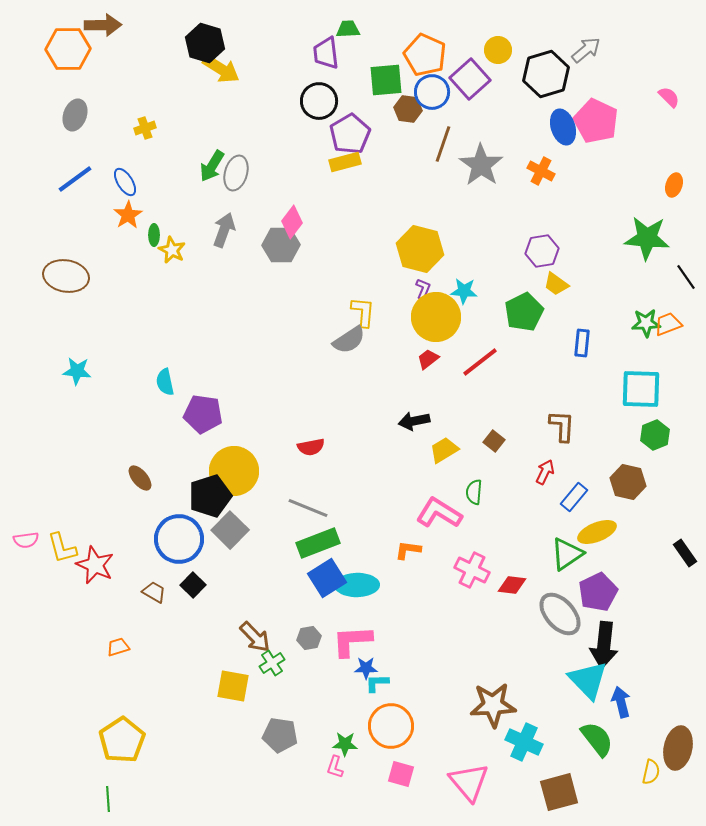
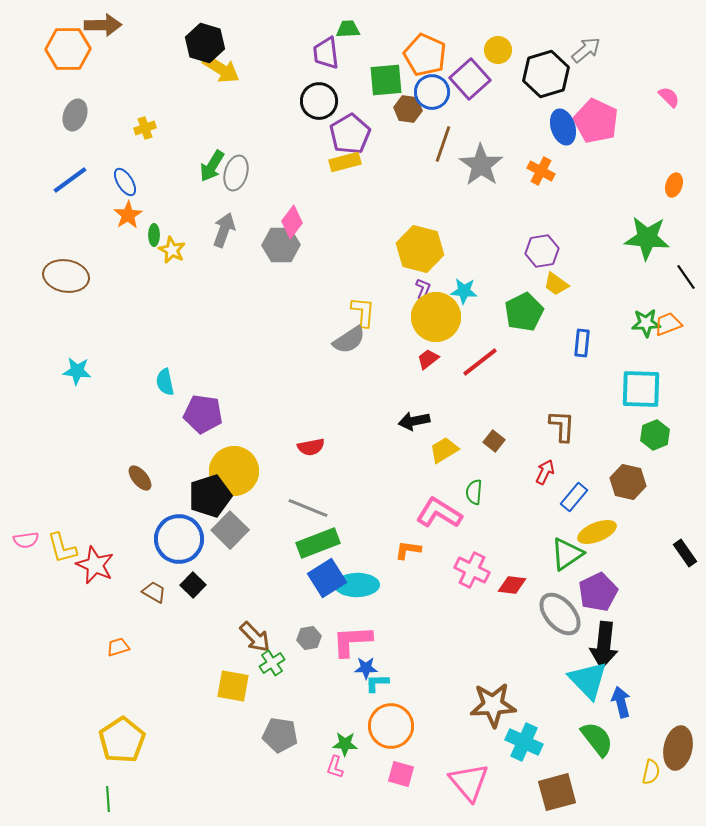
blue line at (75, 179): moved 5 px left, 1 px down
brown square at (559, 792): moved 2 px left
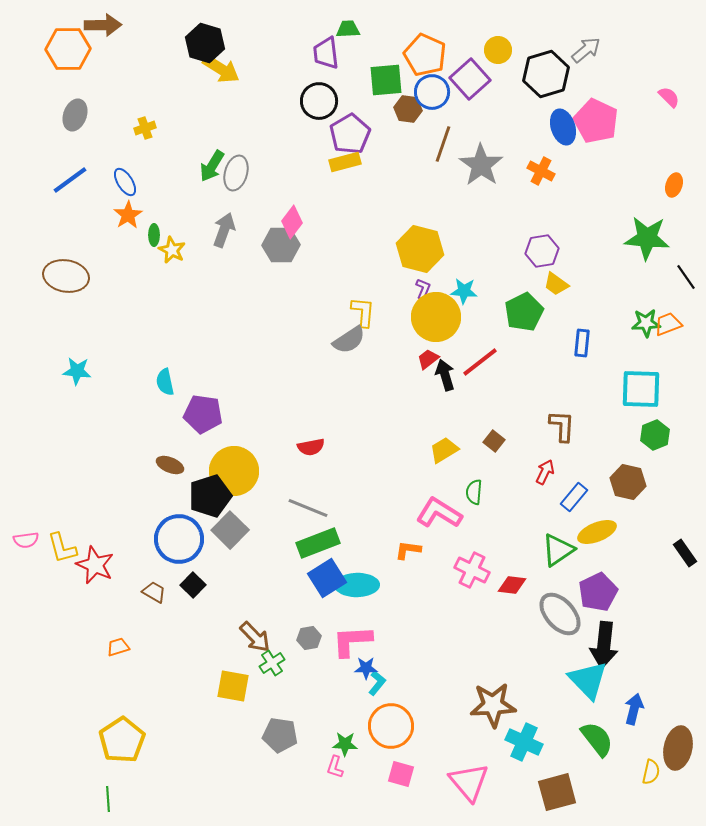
black arrow at (414, 421): moved 31 px right, 46 px up; rotated 84 degrees clockwise
brown ellipse at (140, 478): moved 30 px right, 13 px up; rotated 28 degrees counterclockwise
green triangle at (567, 554): moved 9 px left, 4 px up
cyan L-shape at (377, 683): rotated 130 degrees clockwise
blue arrow at (621, 702): moved 13 px right, 7 px down; rotated 28 degrees clockwise
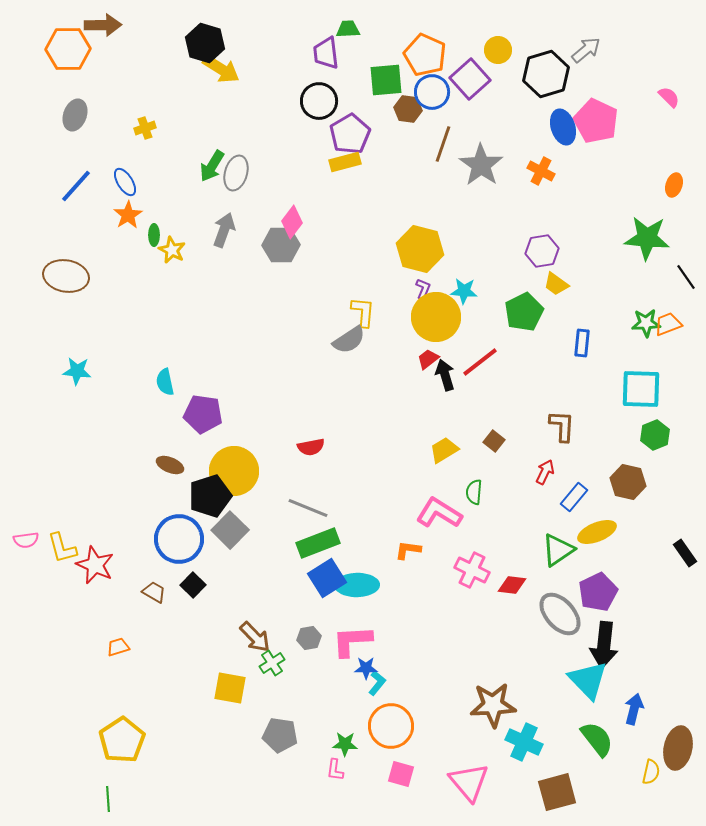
blue line at (70, 180): moved 6 px right, 6 px down; rotated 12 degrees counterclockwise
yellow square at (233, 686): moved 3 px left, 2 px down
pink L-shape at (335, 767): moved 3 px down; rotated 10 degrees counterclockwise
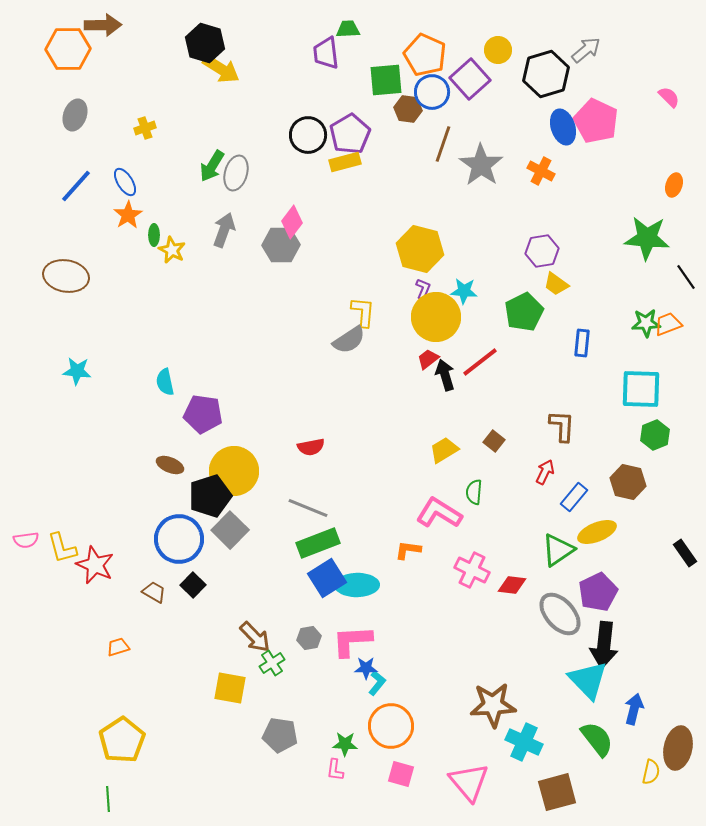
black circle at (319, 101): moved 11 px left, 34 px down
